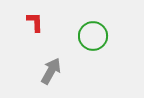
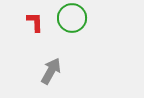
green circle: moved 21 px left, 18 px up
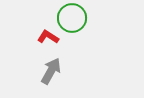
red L-shape: moved 13 px right, 15 px down; rotated 55 degrees counterclockwise
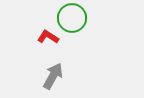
gray arrow: moved 2 px right, 5 px down
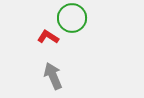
gray arrow: rotated 52 degrees counterclockwise
